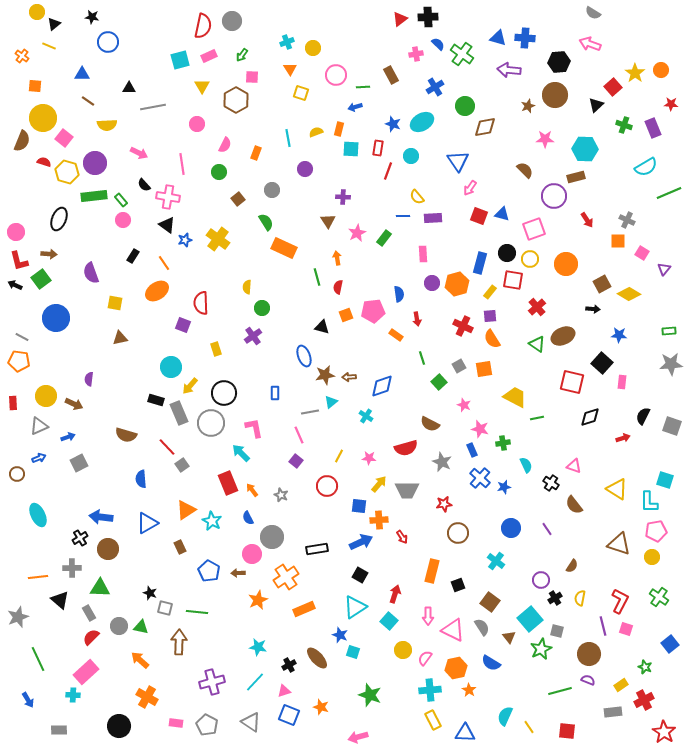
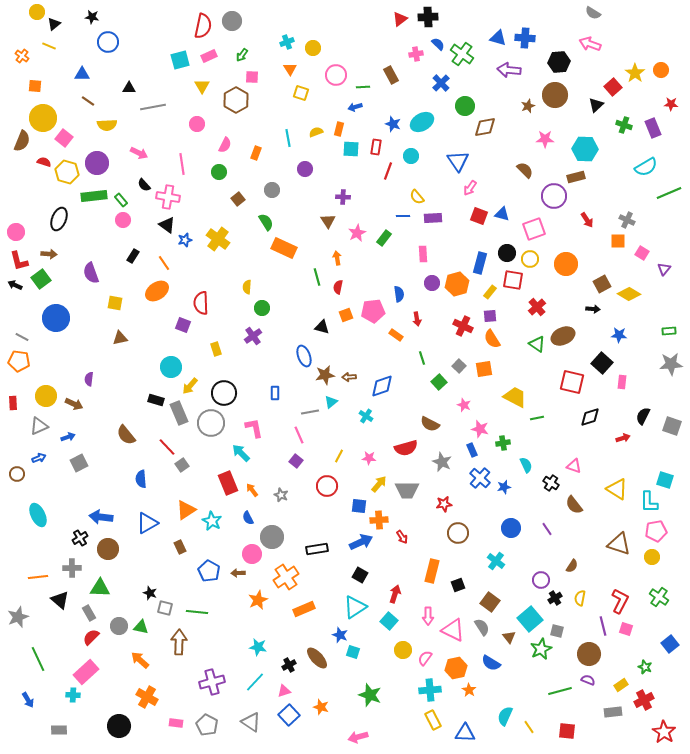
blue cross at (435, 87): moved 6 px right, 4 px up; rotated 12 degrees counterclockwise
red rectangle at (378, 148): moved 2 px left, 1 px up
purple circle at (95, 163): moved 2 px right
gray square at (459, 366): rotated 16 degrees counterclockwise
brown semicircle at (126, 435): rotated 35 degrees clockwise
blue square at (289, 715): rotated 25 degrees clockwise
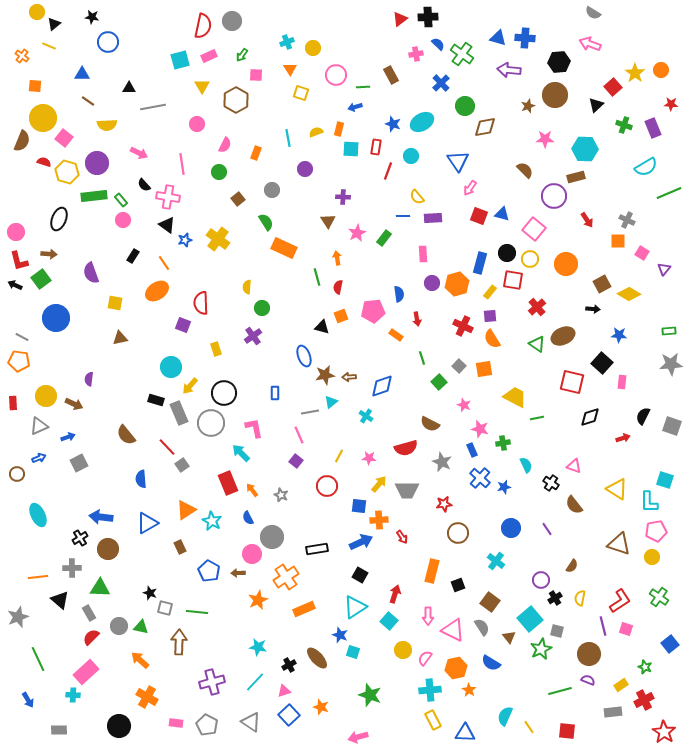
pink square at (252, 77): moved 4 px right, 2 px up
pink square at (534, 229): rotated 30 degrees counterclockwise
orange square at (346, 315): moved 5 px left, 1 px down
red L-shape at (620, 601): rotated 30 degrees clockwise
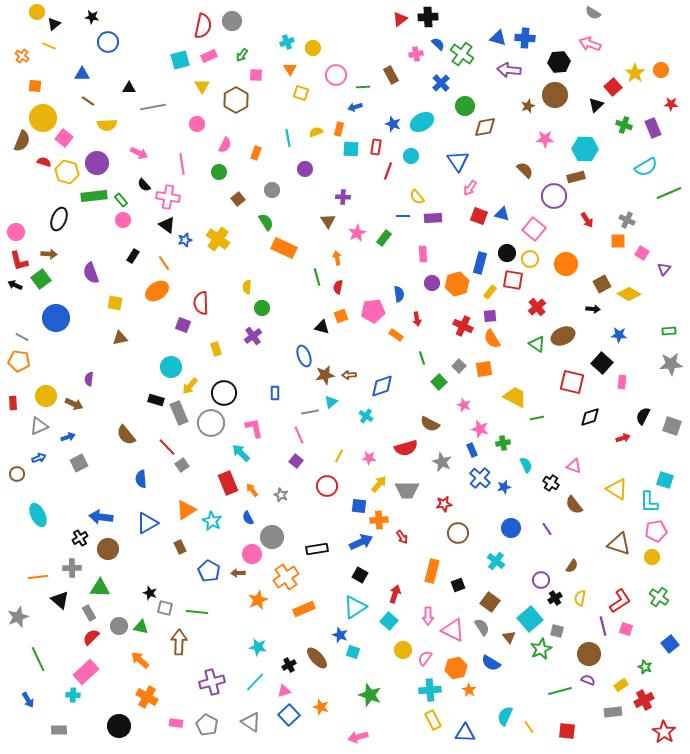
brown arrow at (349, 377): moved 2 px up
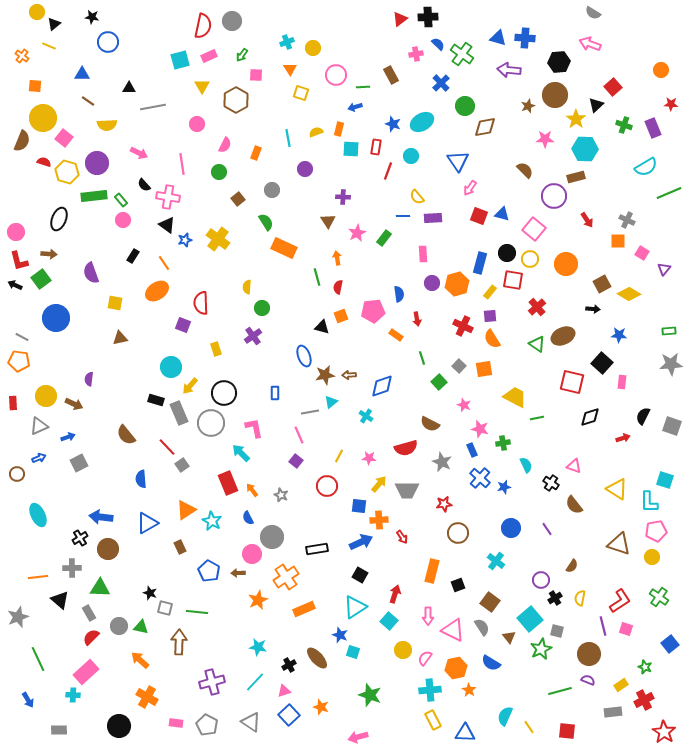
yellow star at (635, 73): moved 59 px left, 46 px down
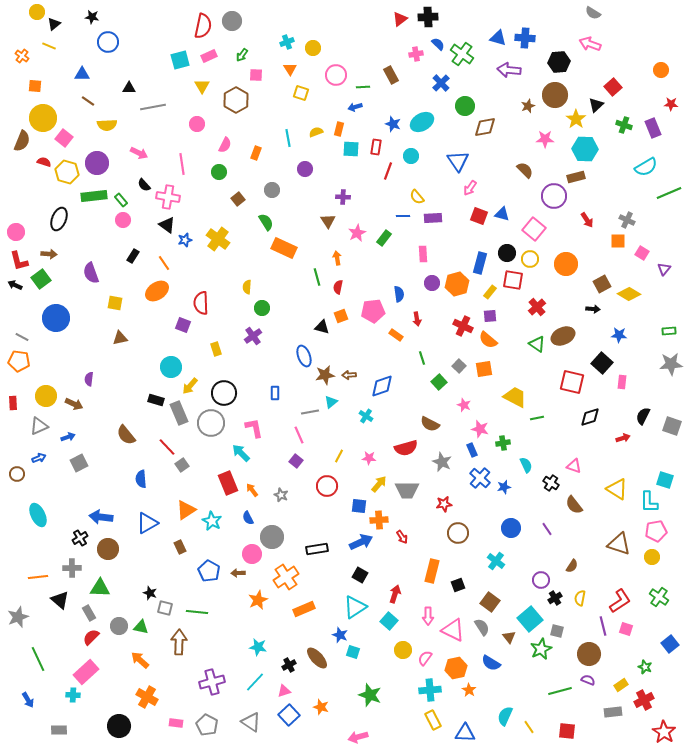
orange semicircle at (492, 339): moved 4 px left, 1 px down; rotated 18 degrees counterclockwise
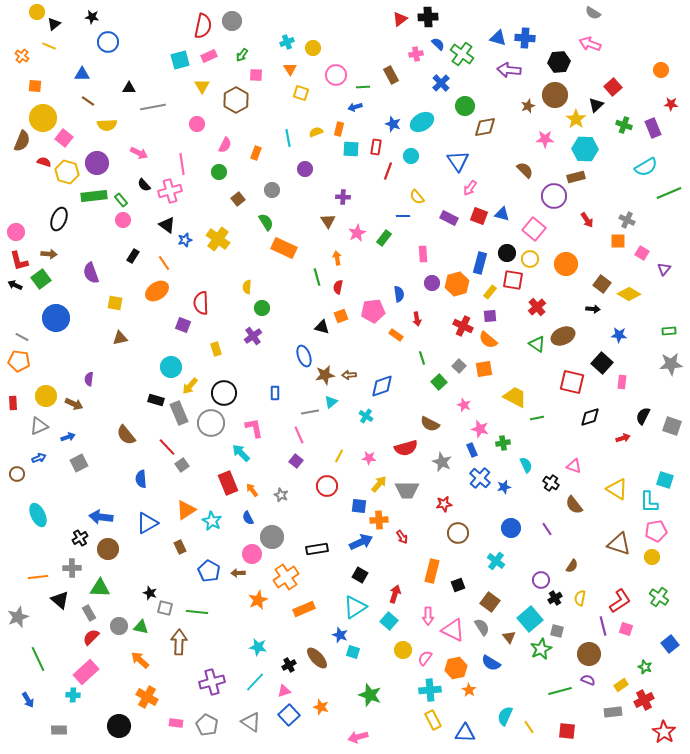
pink cross at (168, 197): moved 2 px right, 6 px up; rotated 25 degrees counterclockwise
purple rectangle at (433, 218): moved 16 px right; rotated 30 degrees clockwise
brown square at (602, 284): rotated 24 degrees counterclockwise
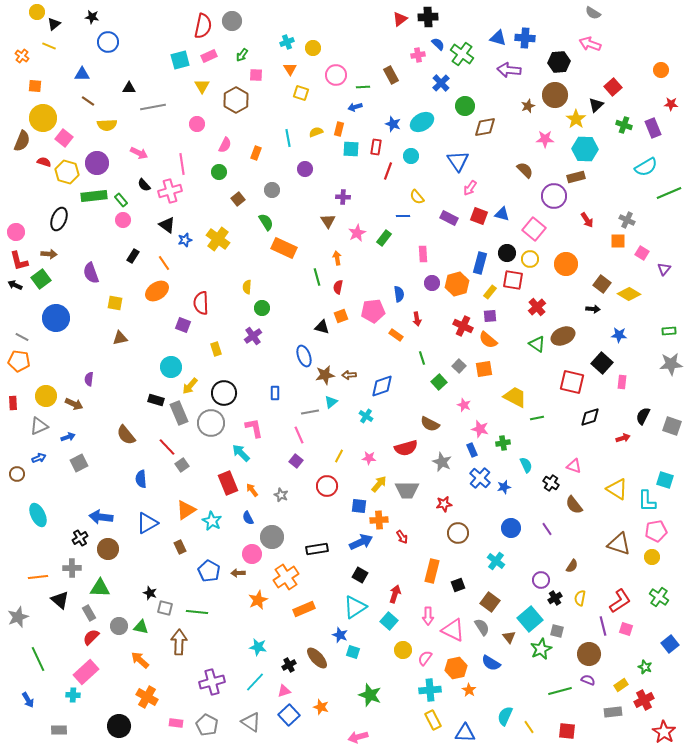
pink cross at (416, 54): moved 2 px right, 1 px down
cyan L-shape at (649, 502): moved 2 px left, 1 px up
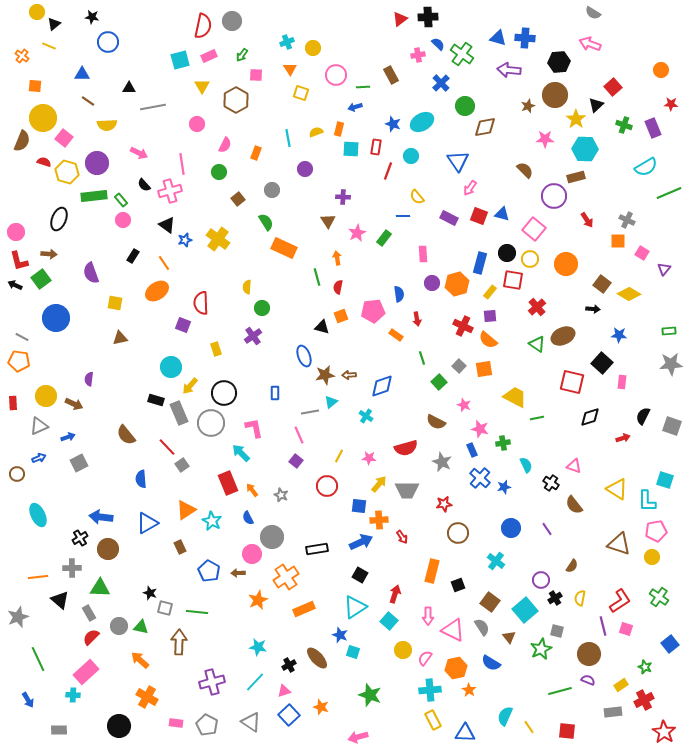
brown semicircle at (430, 424): moved 6 px right, 2 px up
cyan square at (530, 619): moved 5 px left, 9 px up
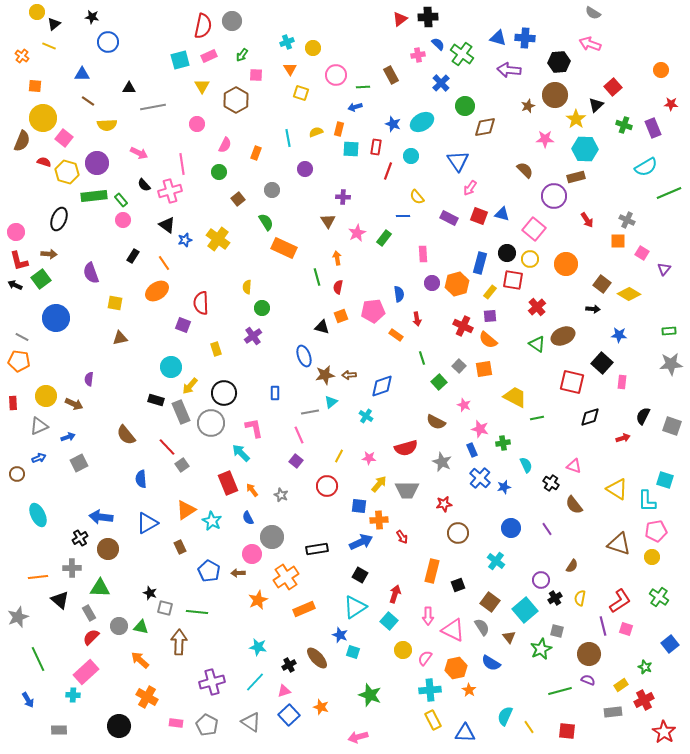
gray rectangle at (179, 413): moved 2 px right, 1 px up
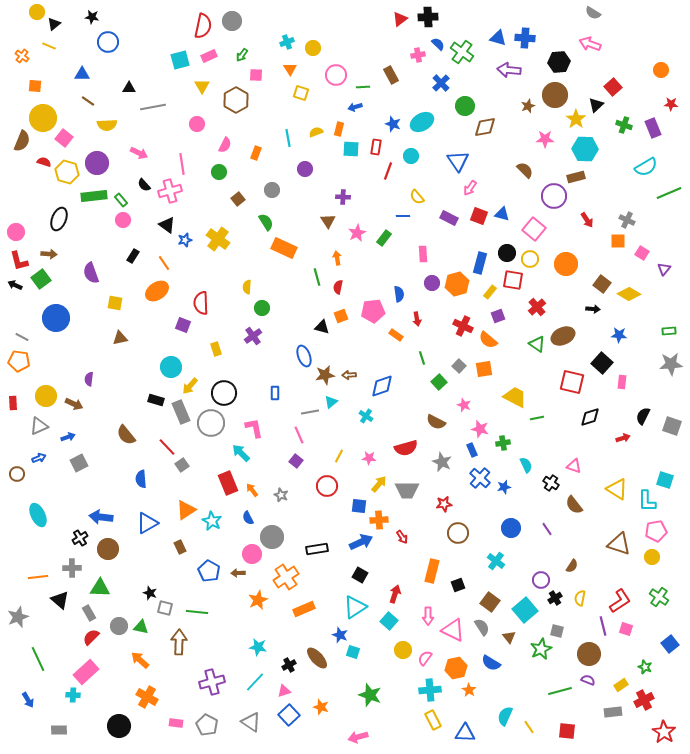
green cross at (462, 54): moved 2 px up
purple square at (490, 316): moved 8 px right; rotated 16 degrees counterclockwise
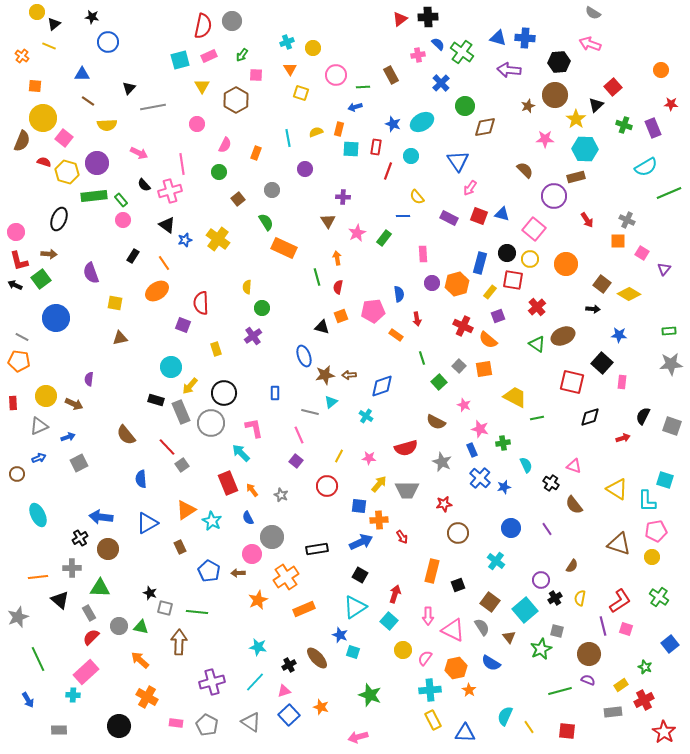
black triangle at (129, 88): rotated 48 degrees counterclockwise
gray line at (310, 412): rotated 24 degrees clockwise
